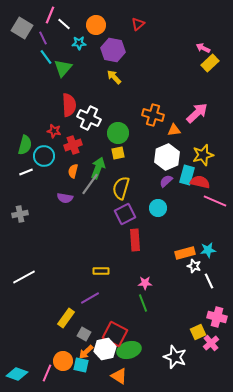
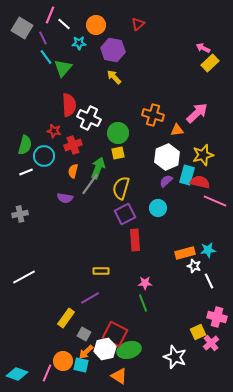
orange triangle at (174, 130): moved 3 px right
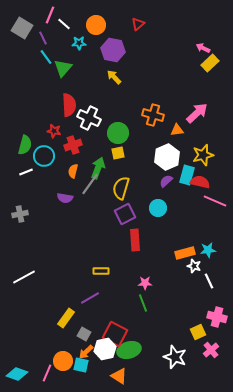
pink cross at (211, 343): moved 7 px down
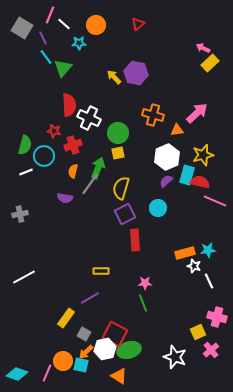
purple hexagon at (113, 50): moved 23 px right, 23 px down
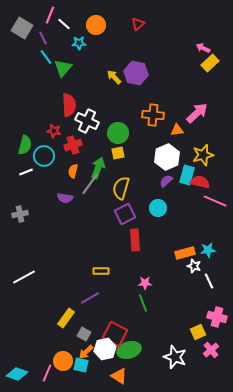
orange cross at (153, 115): rotated 10 degrees counterclockwise
white cross at (89, 118): moved 2 px left, 3 px down
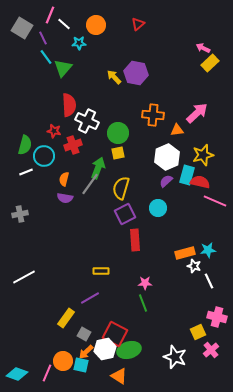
orange semicircle at (73, 171): moved 9 px left, 8 px down
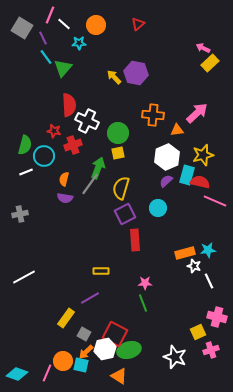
pink cross at (211, 350): rotated 21 degrees clockwise
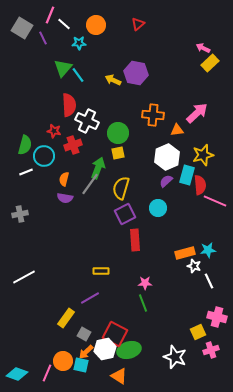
cyan line at (46, 57): moved 32 px right, 18 px down
yellow arrow at (114, 77): moved 1 px left, 3 px down; rotated 21 degrees counterclockwise
red semicircle at (200, 182): moved 3 px down; rotated 72 degrees clockwise
